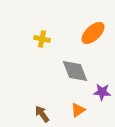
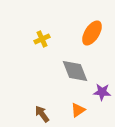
orange ellipse: moved 1 px left; rotated 15 degrees counterclockwise
yellow cross: rotated 35 degrees counterclockwise
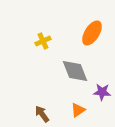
yellow cross: moved 1 px right, 2 px down
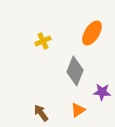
gray diamond: rotated 44 degrees clockwise
brown arrow: moved 1 px left, 1 px up
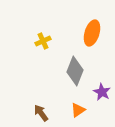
orange ellipse: rotated 15 degrees counterclockwise
purple star: rotated 24 degrees clockwise
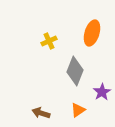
yellow cross: moved 6 px right
purple star: rotated 12 degrees clockwise
brown arrow: rotated 36 degrees counterclockwise
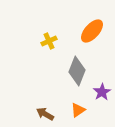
orange ellipse: moved 2 px up; rotated 25 degrees clockwise
gray diamond: moved 2 px right
brown arrow: moved 4 px right, 1 px down; rotated 12 degrees clockwise
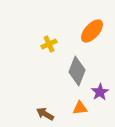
yellow cross: moved 3 px down
purple star: moved 2 px left
orange triangle: moved 2 px right, 2 px up; rotated 28 degrees clockwise
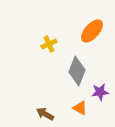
purple star: rotated 24 degrees clockwise
orange triangle: rotated 35 degrees clockwise
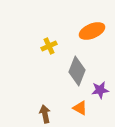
orange ellipse: rotated 25 degrees clockwise
yellow cross: moved 2 px down
purple star: moved 2 px up
brown arrow: rotated 48 degrees clockwise
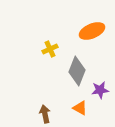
yellow cross: moved 1 px right, 3 px down
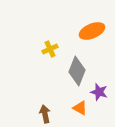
purple star: moved 1 px left, 2 px down; rotated 24 degrees clockwise
